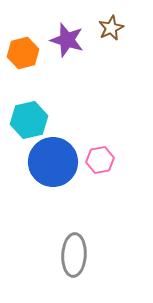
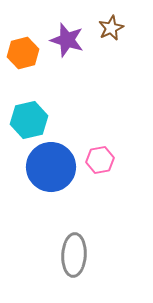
blue circle: moved 2 px left, 5 px down
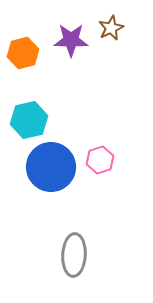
purple star: moved 4 px right; rotated 16 degrees counterclockwise
pink hexagon: rotated 8 degrees counterclockwise
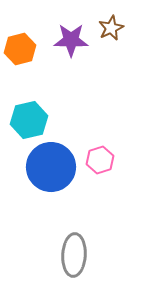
orange hexagon: moved 3 px left, 4 px up
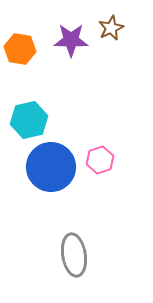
orange hexagon: rotated 24 degrees clockwise
gray ellipse: rotated 12 degrees counterclockwise
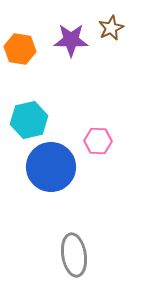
pink hexagon: moved 2 px left, 19 px up; rotated 20 degrees clockwise
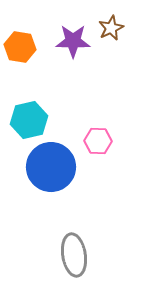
purple star: moved 2 px right, 1 px down
orange hexagon: moved 2 px up
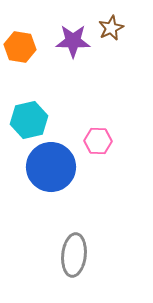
gray ellipse: rotated 15 degrees clockwise
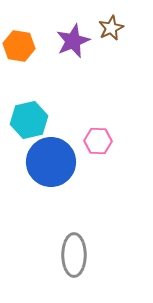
purple star: rotated 24 degrees counterclockwise
orange hexagon: moved 1 px left, 1 px up
blue circle: moved 5 px up
gray ellipse: rotated 6 degrees counterclockwise
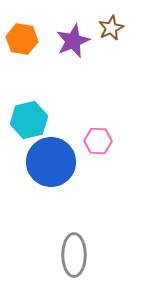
orange hexagon: moved 3 px right, 7 px up
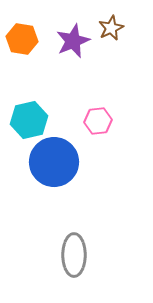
pink hexagon: moved 20 px up; rotated 8 degrees counterclockwise
blue circle: moved 3 px right
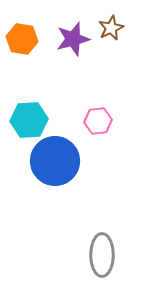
purple star: moved 2 px up; rotated 8 degrees clockwise
cyan hexagon: rotated 9 degrees clockwise
blue circle: moved 1 px right, 1 px up
gray ellipse: moved 28 px right
